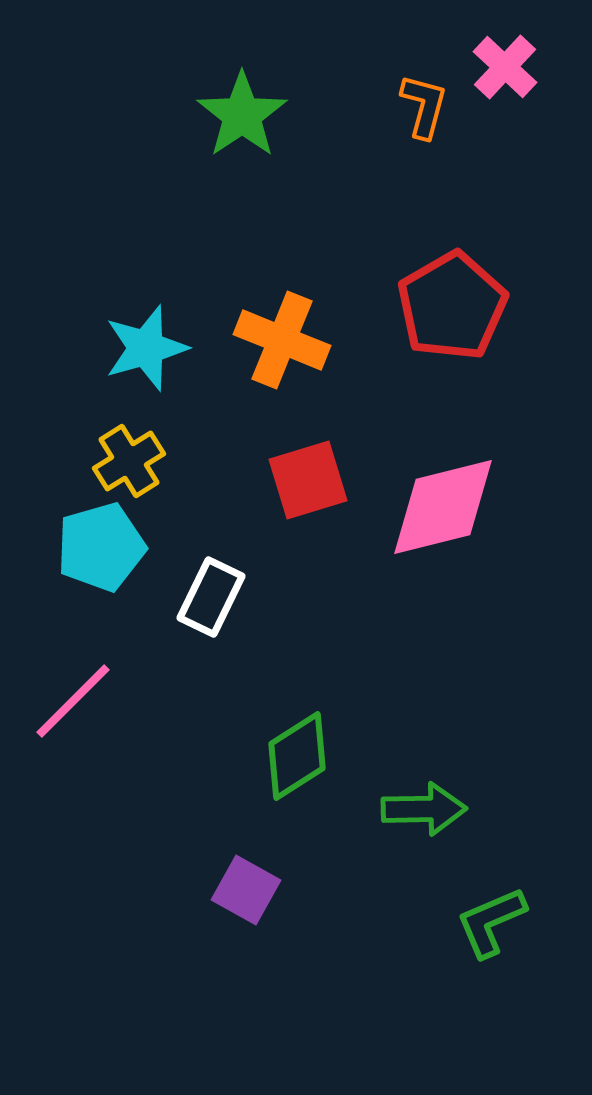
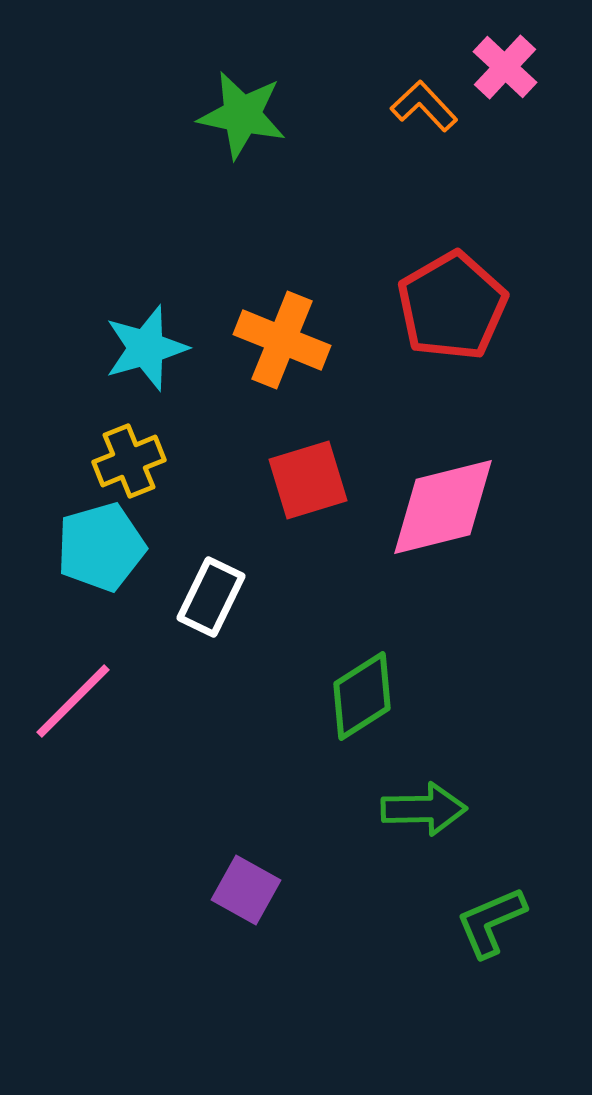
orange L-shape: rotated 58 degrees counterclockwise
green star: rotated 26 degrees counterclockwise
yellow cross: rotated 10 degrees clockwise
green diamond: moved 65 px right, 60 px up
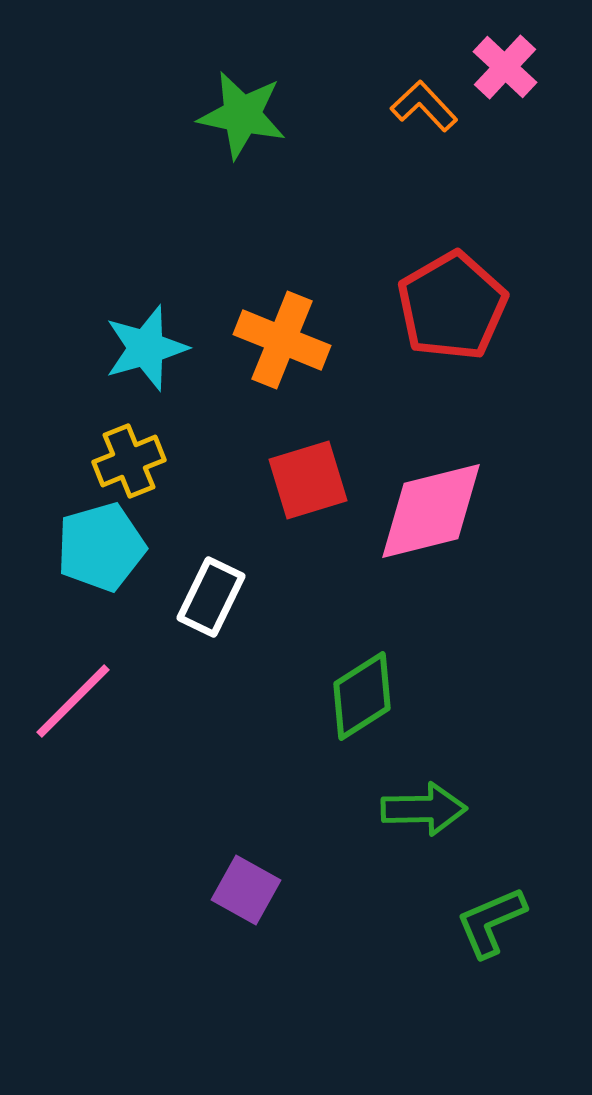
pink diamond: moved 12 px left, 4 px down
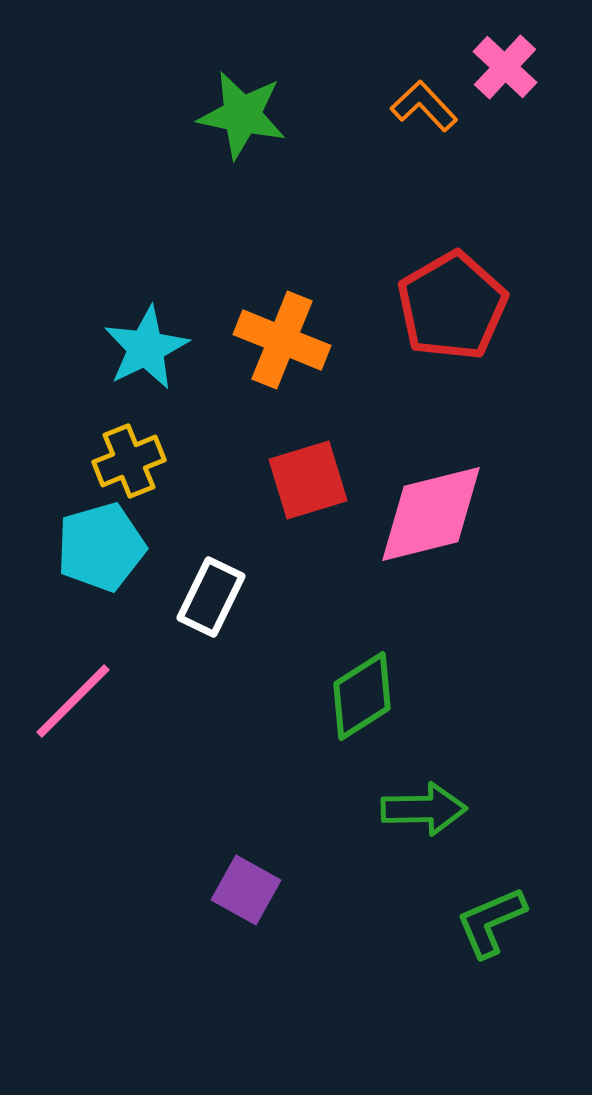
cyan star: rotated 10 degrees counterclockwise
pink diamond: moved 3 px down
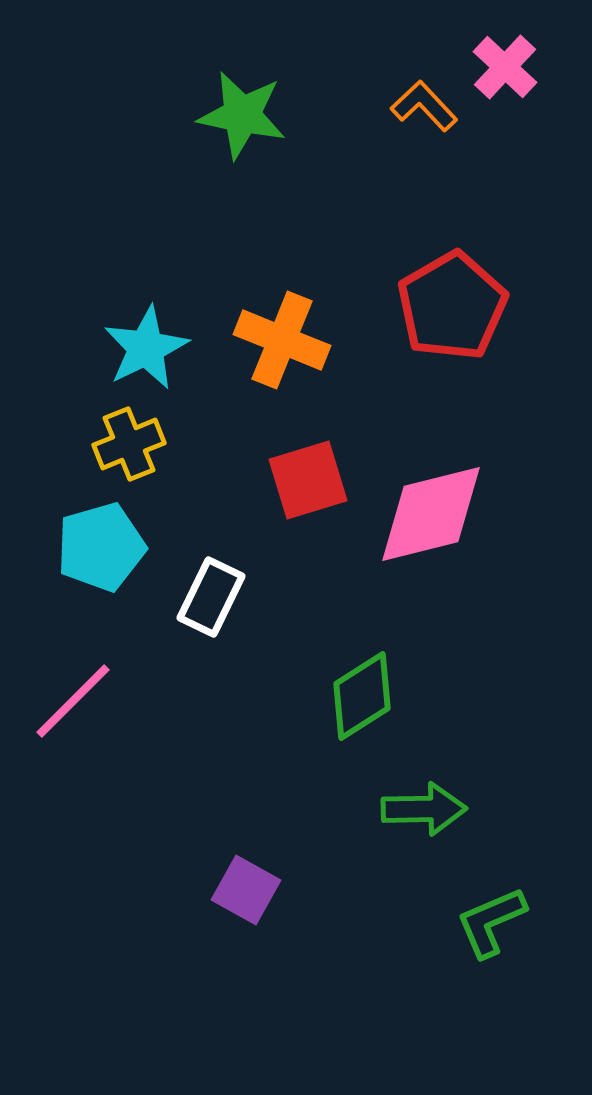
yellow cross: moved 17 px up
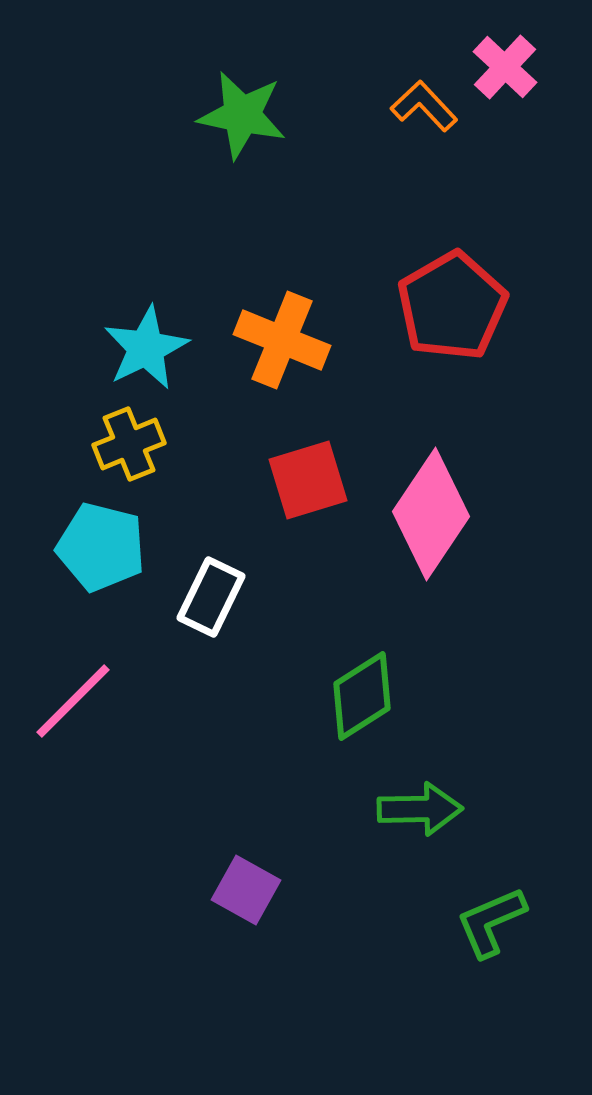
pink diamond: rotated 42 degrees counterclockwise
cyan pentagon: rotated 30 degrees clockwise
green arrow: moved 4 px left
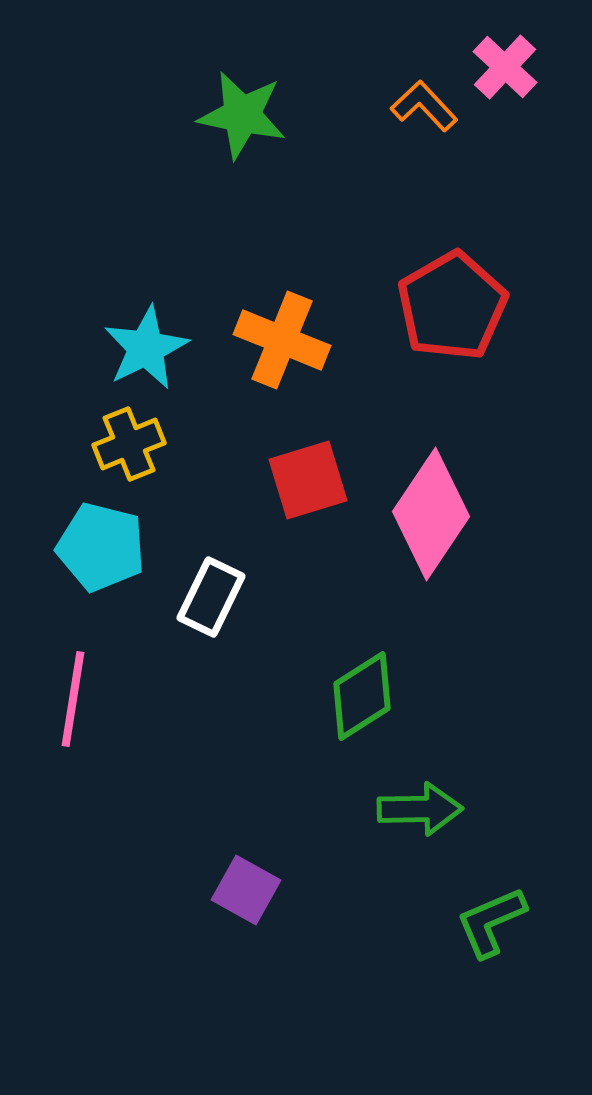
pink line: moved 2 px up; rotated 36 degrees counterclockwise
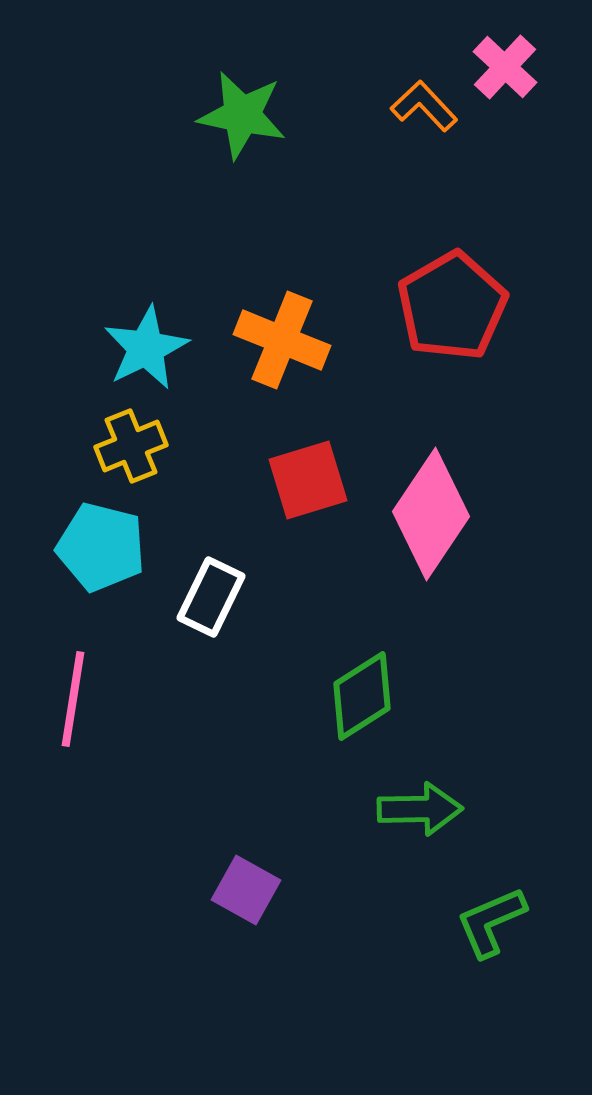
yellow cross: moved 2 px right, 2 px down
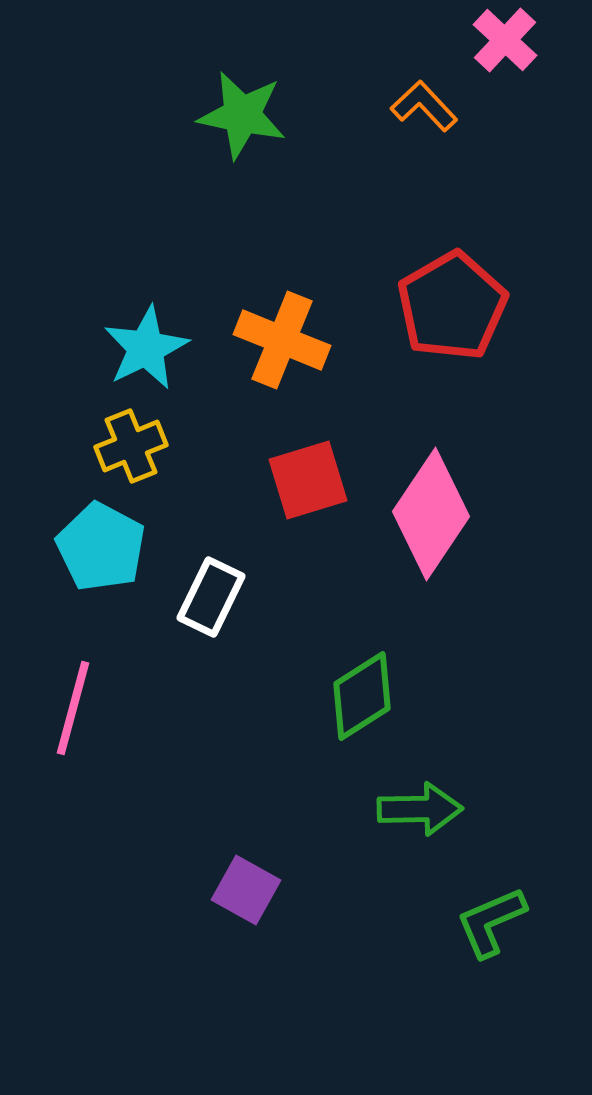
pink cross: moved 27 px up
cyan pentagon: rotated 14 degrees clockwise
pink line: moved 9 px down; rotated 6 degrees clockwise
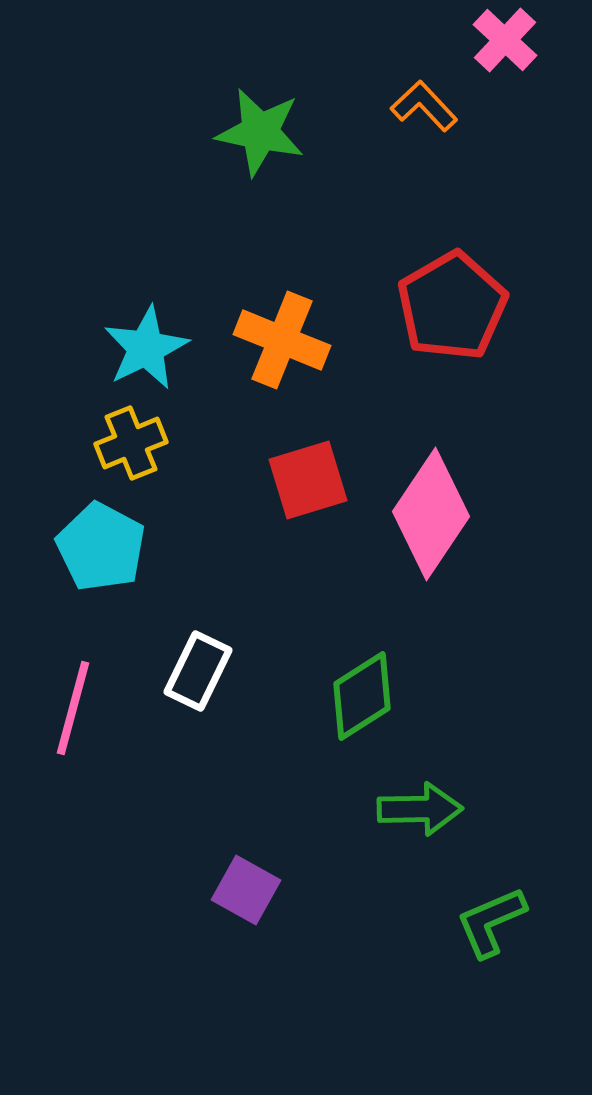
green star: moved 18 px right, 17 px down
yellow cross: moved 3 px up
white rectangle: moved 13 px left, 74 px down
